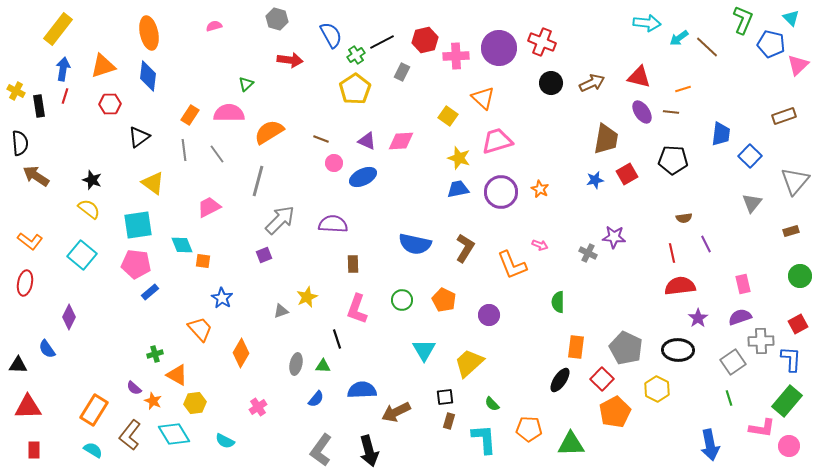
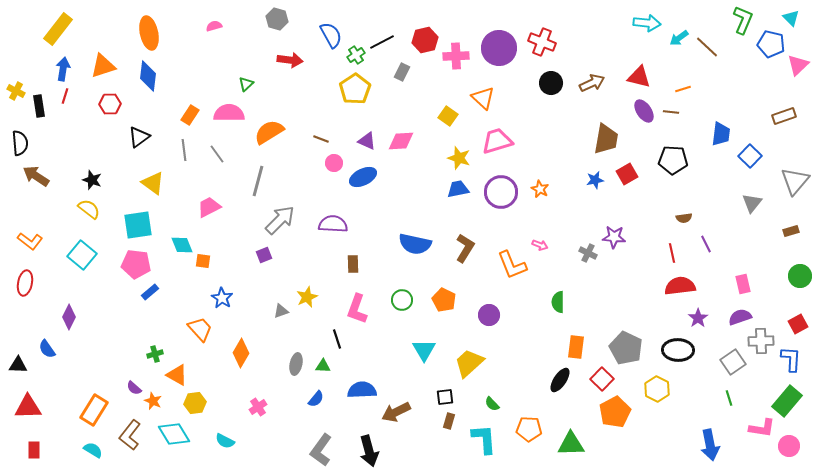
purple ellipse at (642, 112): moved 2 px right, 1 px up
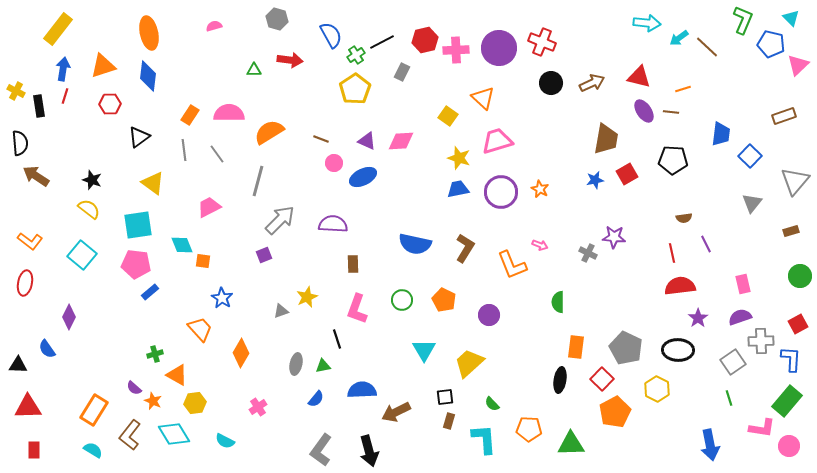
pink cross at (456, 56): moved 6 px up
green triangle at (246, 84): moved 8 px right, 14 px up; rotated 42 degrees clockwise
green triangle at (323, 366): rotated 14 degrees counterclockwise
black ellipse at (560, 380): rotated 25 degrees counterclockwise
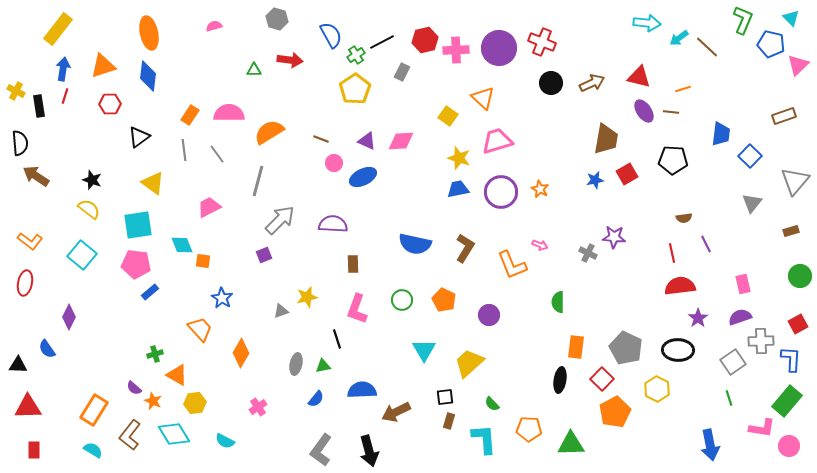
yellow star at (307, 297): rotated 10 degrees clockwise
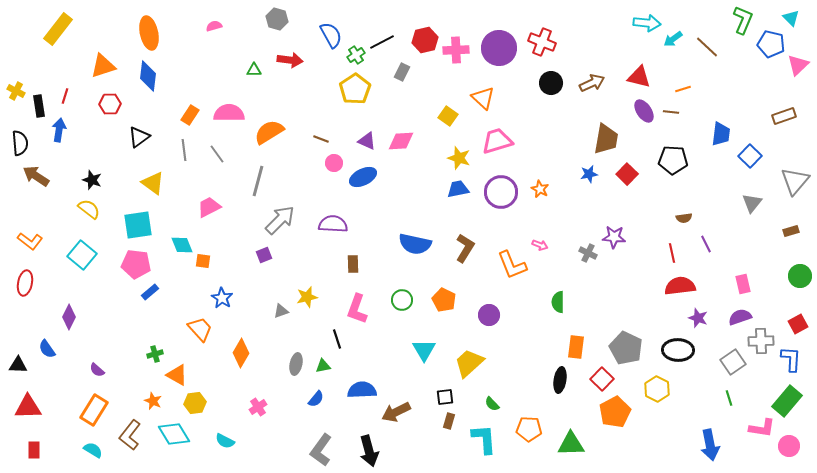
cyan arrow at (679, 38): moved 6 px left, 1 px down
blue arrow at (63, 69): moved 4 px left, 61 px down
red square at (627, 174): rotated 15 degrees counterclockwise
blue star at (595, 180): moved 6 px left, 6 px up
purple star at (698, 318): rotated 18 degrees counterclockwise
purple semicircle at (134, 388): moved 37 px left, 18 px up
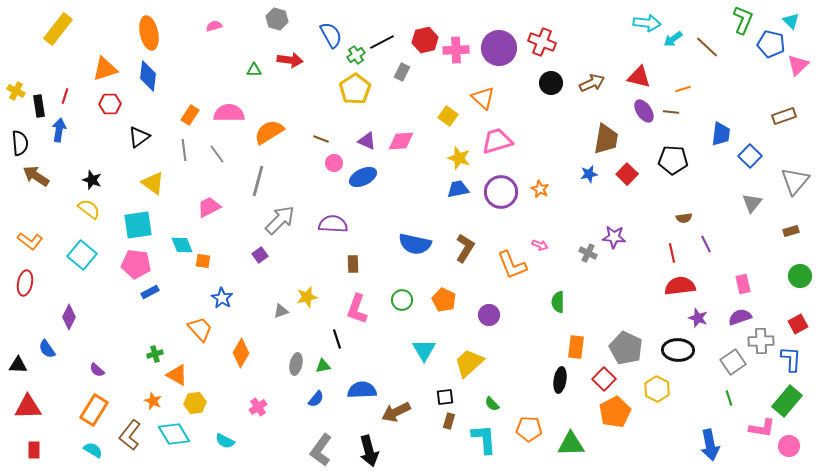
cyan triangle at (791, 18): moved 3 px down
orange triangle at (103, 66): moved 2 px right, 3 px down
purple square at (264, 255): moved 4 px left; rotated 14 degrees counterclockwise
blue rectangle at (150, 292): rotated 12 degrees clockwise
red square at (602, 379): moved 2 px right
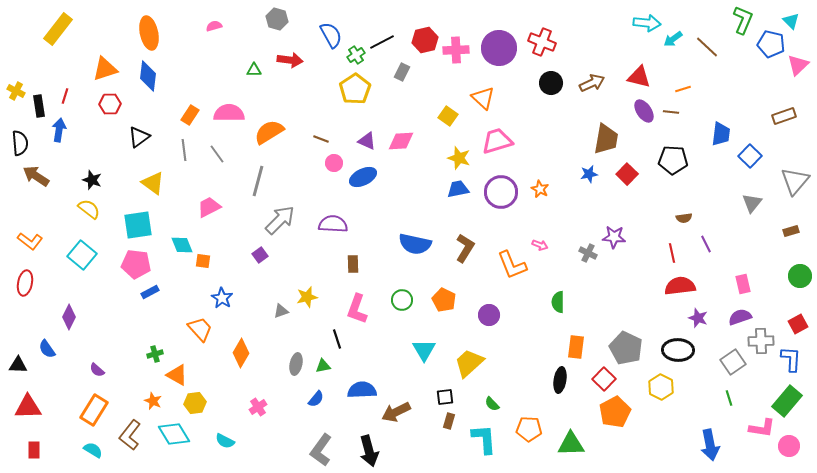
yellow hexagon at (657, 389): moved 4 px right, 2 px up
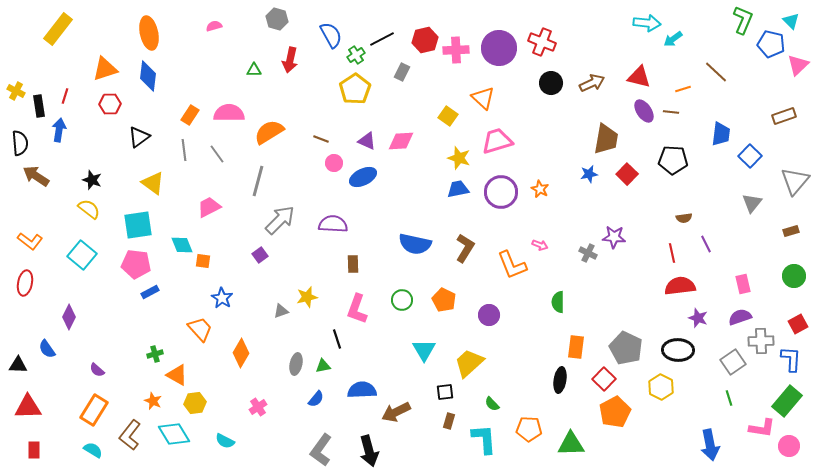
black line at (382, 42): moved 3 px up
brown line at (707, 47): moved 9 px right, 25 px down
red arrow at (290, 60): rotated 95 degrees clockwise
green circle at (800, 276): moved 6 px left
black square at (445, 397): moved 5 px up
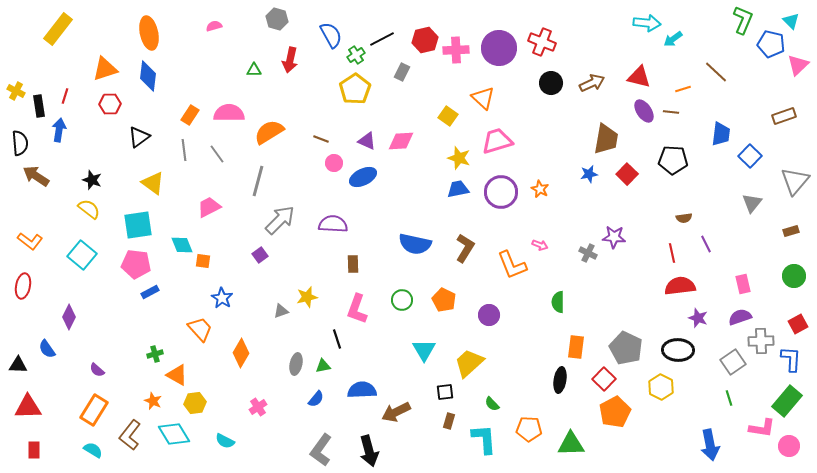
red ellipse at (25, 283): moved 2 px left, 3 px down
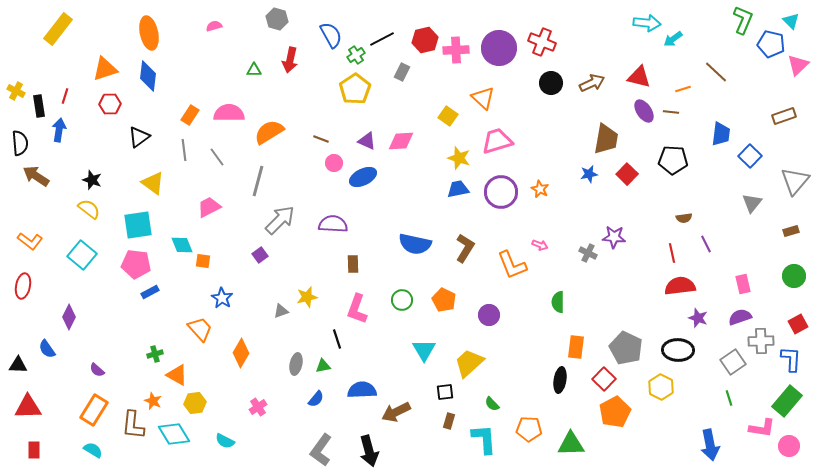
gray line at (217, 154): moved 3 px down
brown L-shape at (130, 435): moved 3 px right, 10 px up; rotated 32 degrees counterclockwise
